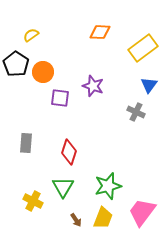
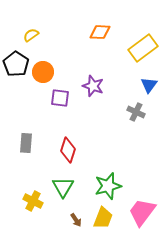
red diamond: moved 1 px left, 2 px up
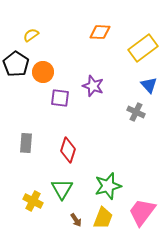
blue triangle: rotated 18 degrees counterclockwise
green triangle: moved 1 px left, 2 px down
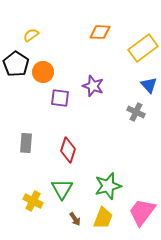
brown arrow: moved 1 px left, 1 px up
